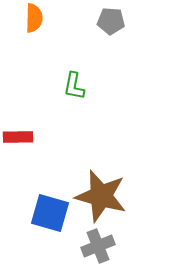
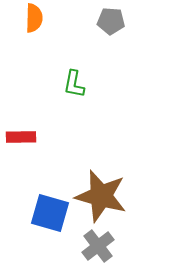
green L-shape: moved 2 px up
red rectangle: moved 3 px right
gray cross: rotated 16 degrees counterclockwise
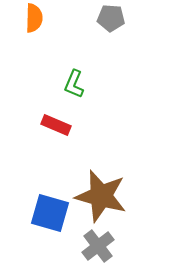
gray pentagon: moved 3 px up
green L-shape: rotated 12 degrees clockwise
red rectangle: moved 35 px right, 12 px up; rotated 24 degrees clockwise
